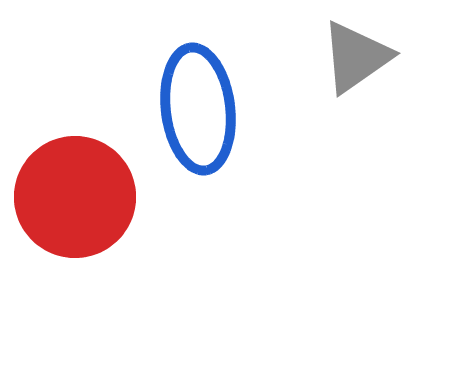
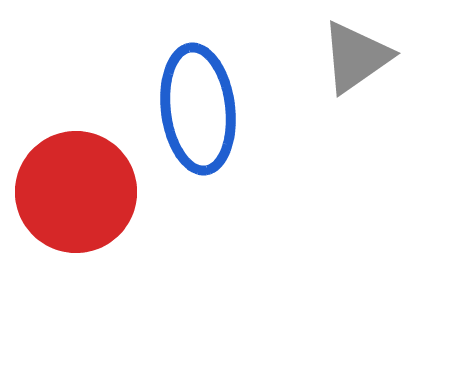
red circle: moved 1 px right, 5 px up
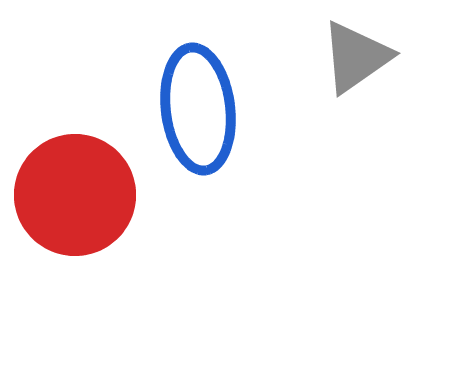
red circle: moved 1 px left, 3 px down
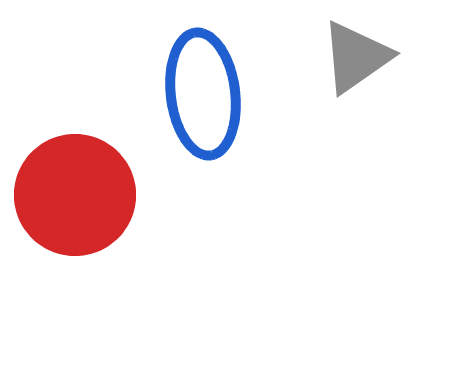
blue ellipse: moved 5 px right, 15 px up
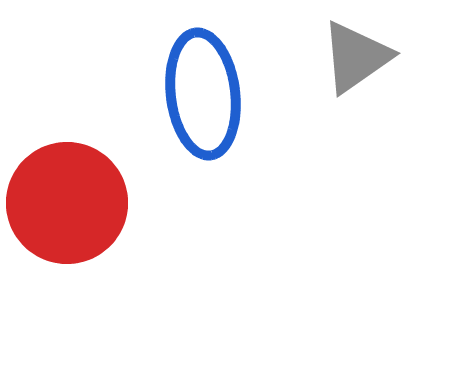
red circle: moved 8 px left, 8 px down
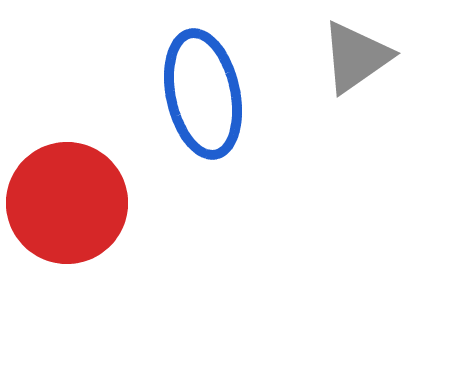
blue ellipse: rotated 5 degrees counterclockwise
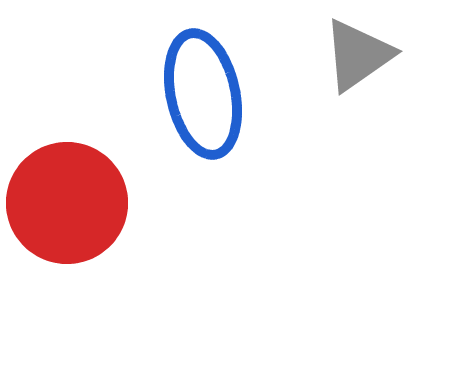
gray triangle: moved 2 px right, 2 px up
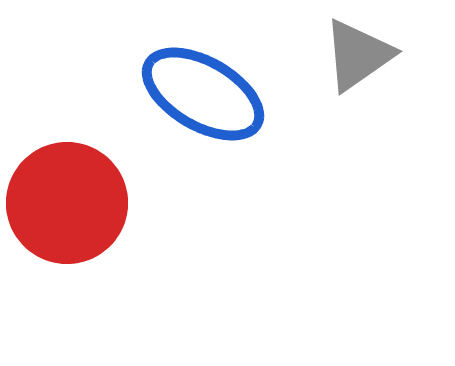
blue ellipse: rotated 48 degrees counterclockwise
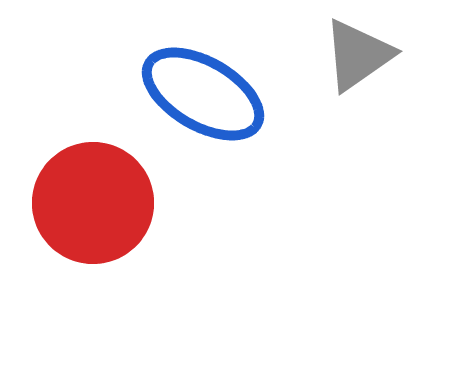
red circle: moved 26 px right
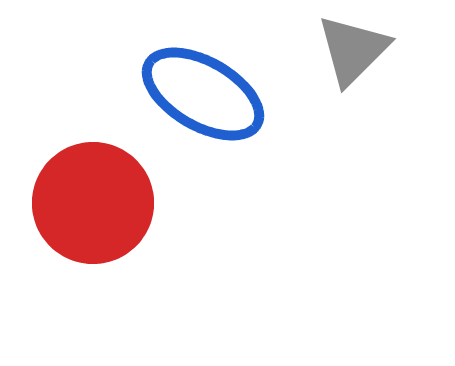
gray triangle: moved 5 px left, 5 px up; rotated 10 degrees counterclockwise
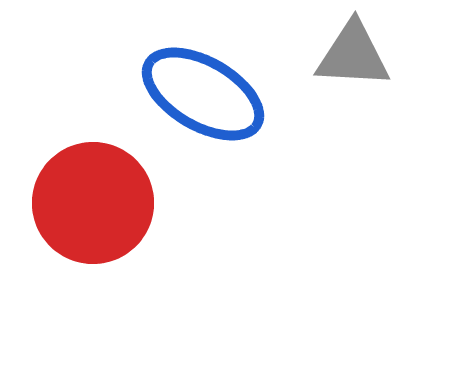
gray triangle: moved 5 px down; rotated 48 degrees clockwise
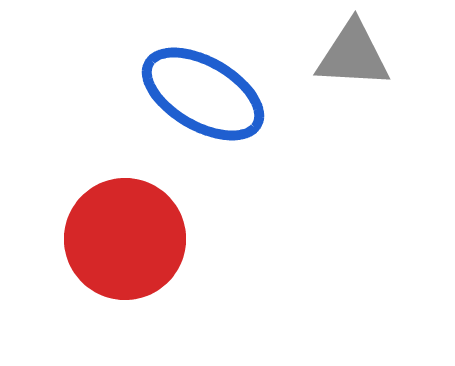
red circle: moved 32 px right, 36 px down
